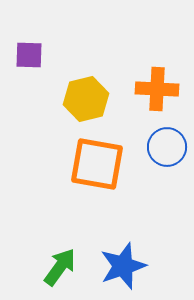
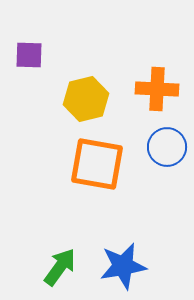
blue star: rotated 9 degrees clockwise
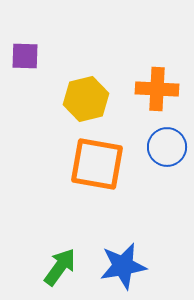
purple square: moved 4 px left, 1 px down
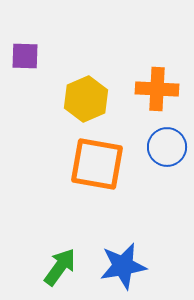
yellow hexagon: rotated 9 degrees counterclockwise
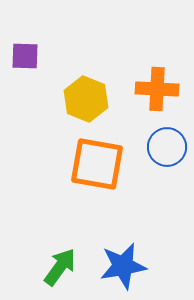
yellow hexagon: rotated 15 degrees counterclockwise
